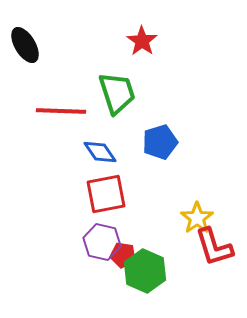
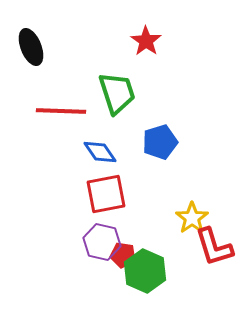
red star: moved 4 px right
black ellipse: moved 6 px right, 2 px down; rotated 9 degrees clockwise
yellow star: moved 5 px left
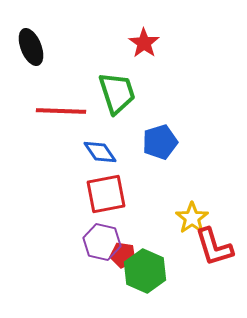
red star: moved 2 px left, 2 px down
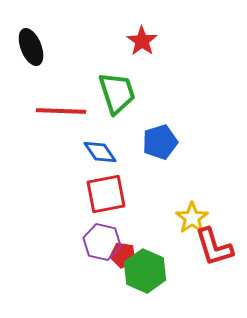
red star: moved 2 px left, 2 px up
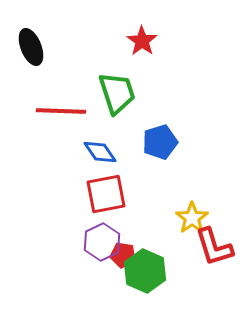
purple hexagon: rotated 21 degrees clockwise
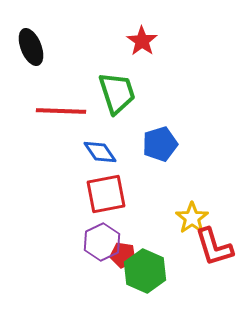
blue pentagon: moved 2 px down
